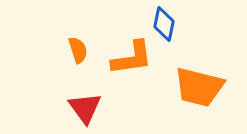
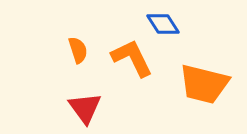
blue diamond: moved 1 px left; rotated 44 degrees counterclockwise
orange L-shape: rotated 108 degrees counterclockwise
orange trapezoid: moved 5 px right, 3 px up
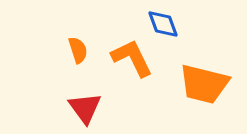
blue diamond: rotated 12 degrees clockwise
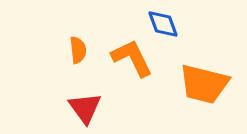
orange semicircle: rotated 12 degrees clockwise
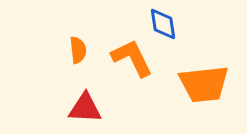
blue diamond: rotated 12 degrees clockwise
orange trapezoid: rotated 20 degrees counterclockwise
red triangle: rotated 51 degrees counterclockwise
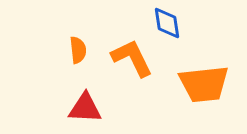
blue diamond: moved 4 px right, 1 px up
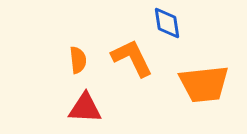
orange semicircle: moved 10 px down
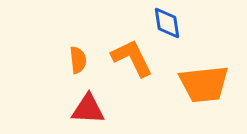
red triangle: moved 3 px right, 1 px down
